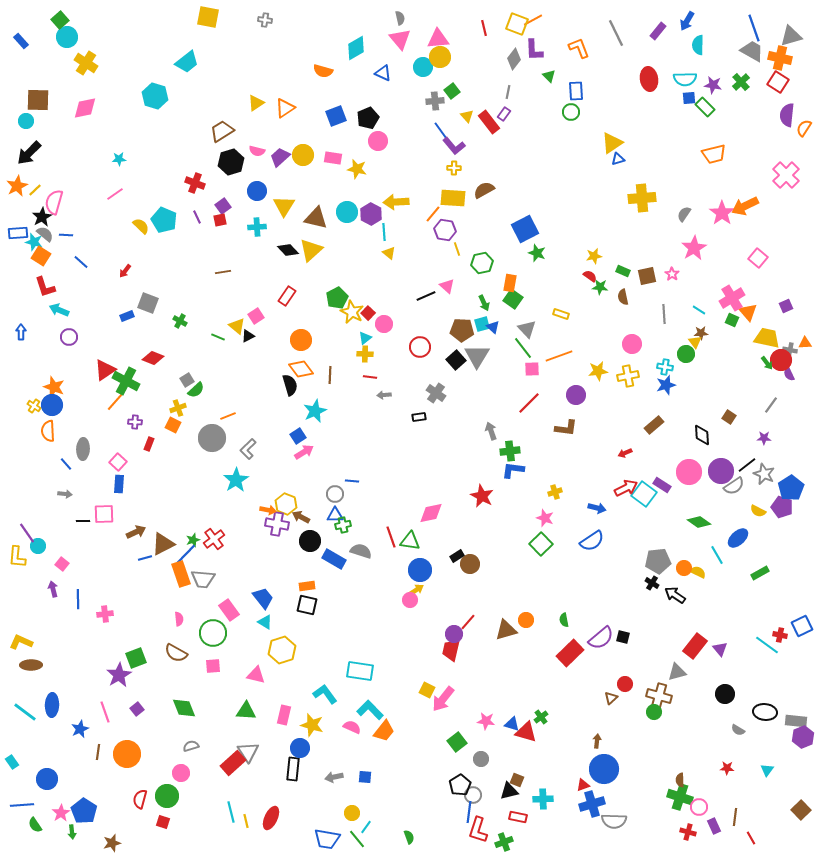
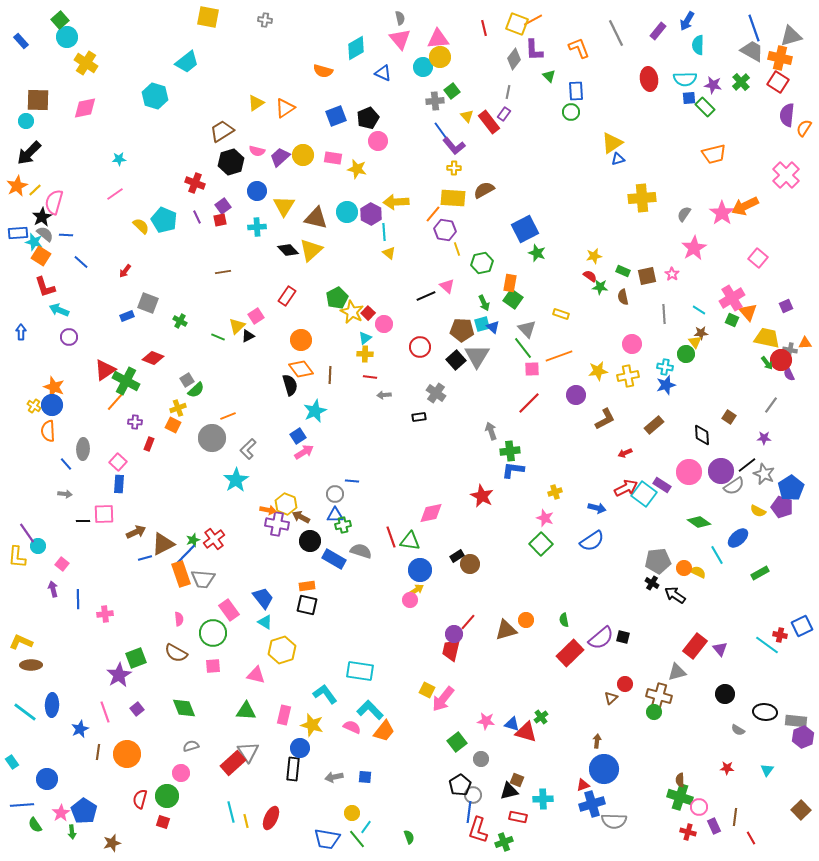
yellow triangle at (237, 326): rotated 36 degrees clockwise
brown L-shape at (566, 428): moved 39 px right, 9 px up; rotated 35 degrees counterclockwise
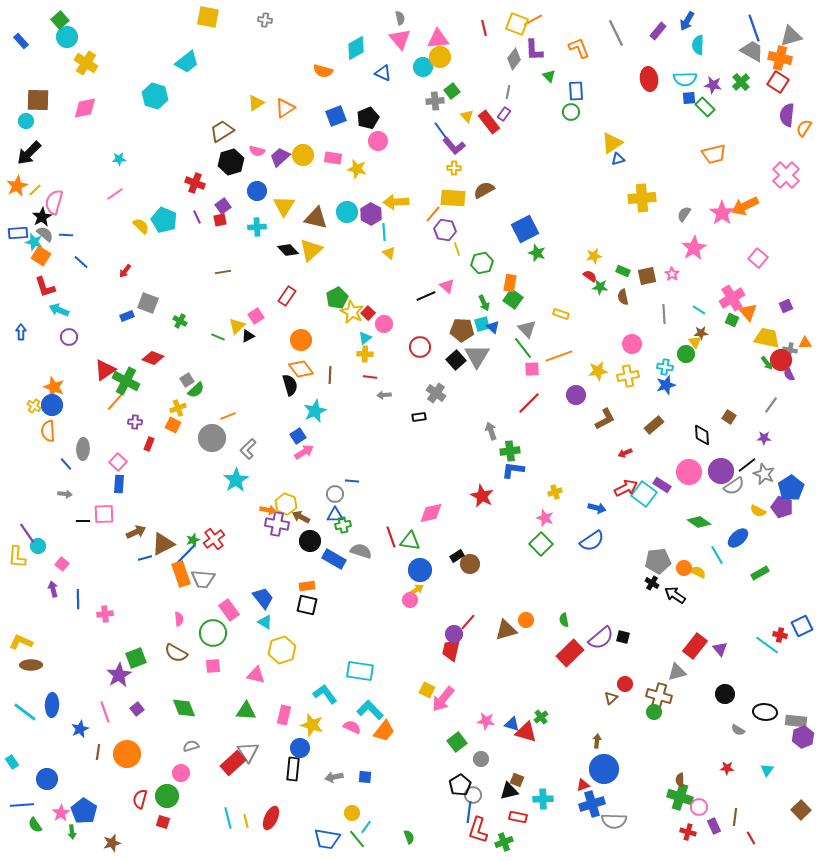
cyan line at (231, 812): moved 3 px left, 6 px down
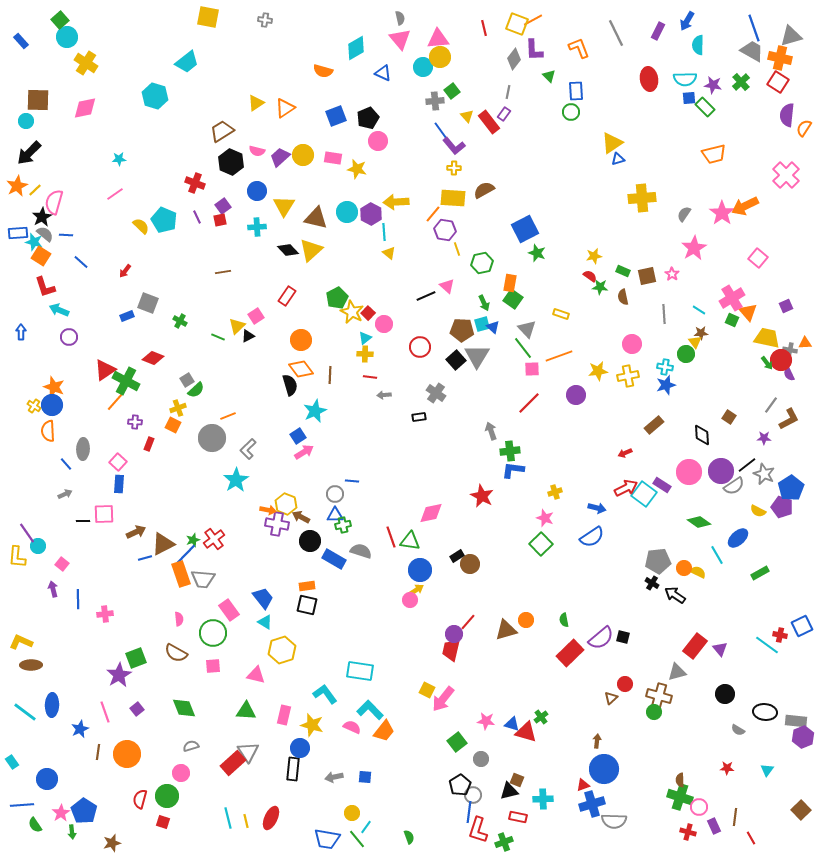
purple rectangle at (658, 31): rotated 12 degrees counterclockwise
black hexagon at (231, 162): rotated 20 degrees counterclockwise
brown L-shape at (605, 419): moved 184 px right
gray arrow at (65, 494): rotated 32 degrees counterclockwise
blue semicircle at (592, 541): moved 4 px up
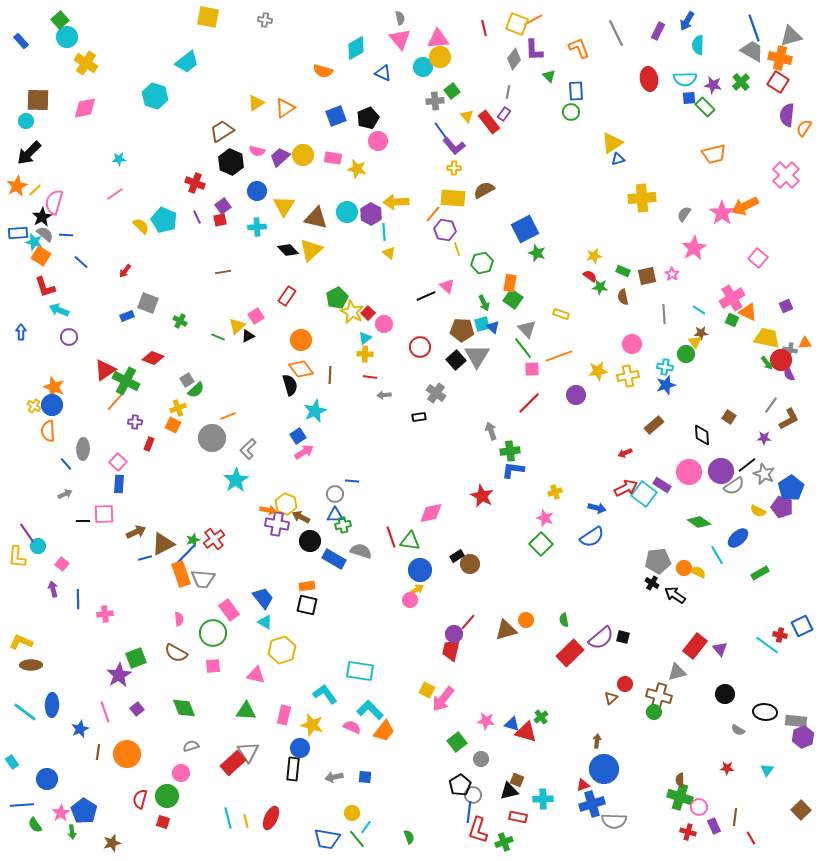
orange triangle at (748, 312): rotated 24 degrees counterclockwise
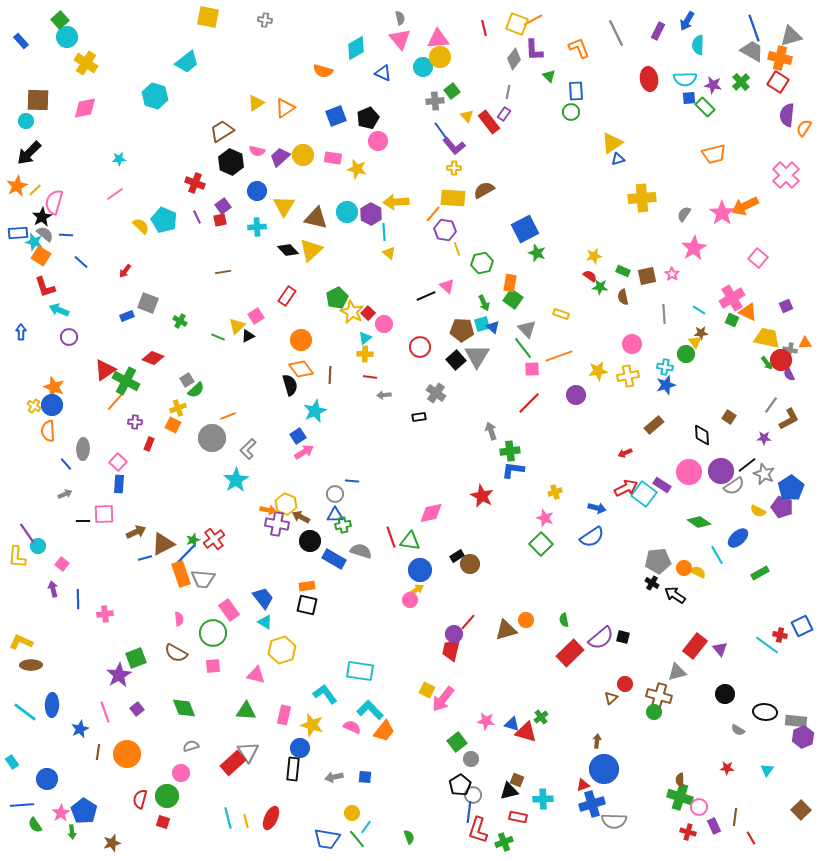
gray circle at (481, 759): moved 10 px left
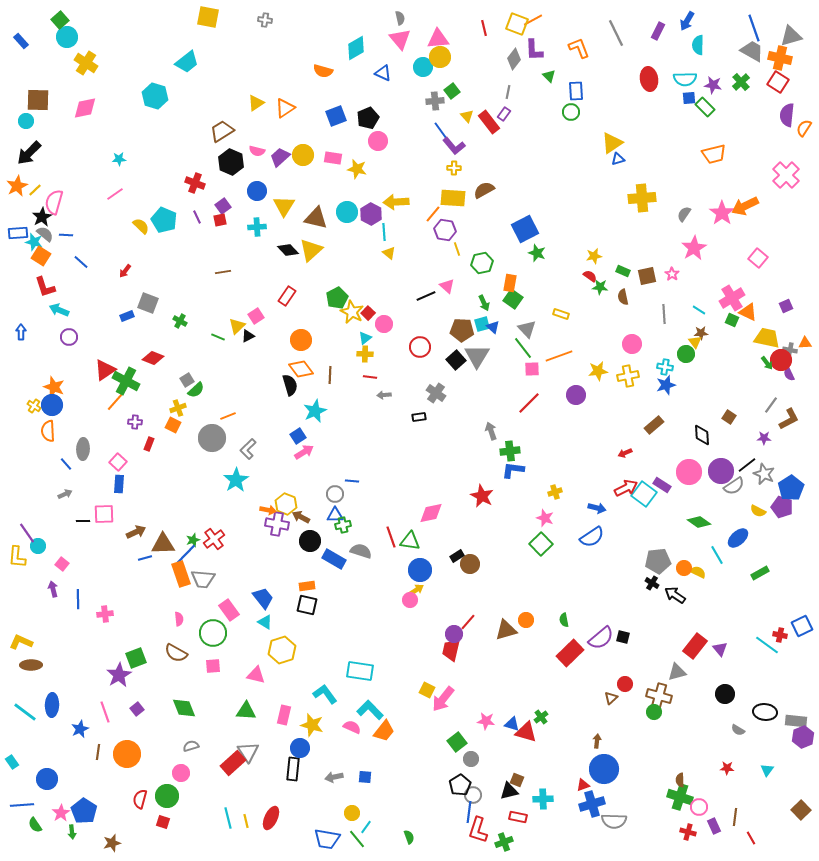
brown triangle at (163, 544): rotated 25 degrees clockwise
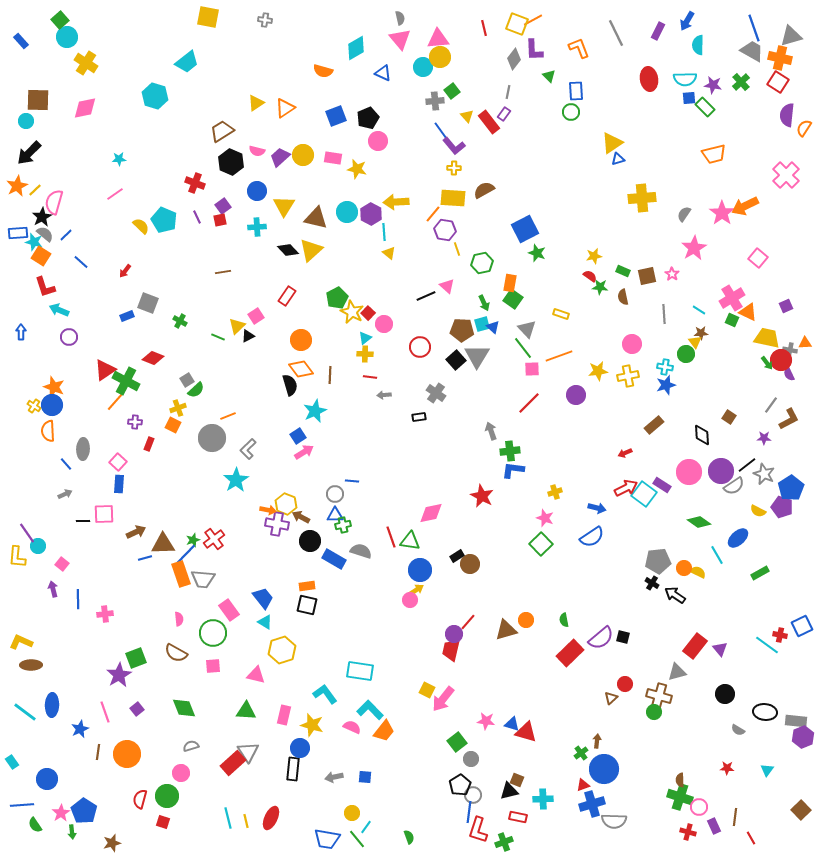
blue line at (66, 235): rotated 48 degrees counterclockwise
green cross at (541, 717): moved 40 px right, 36 px down
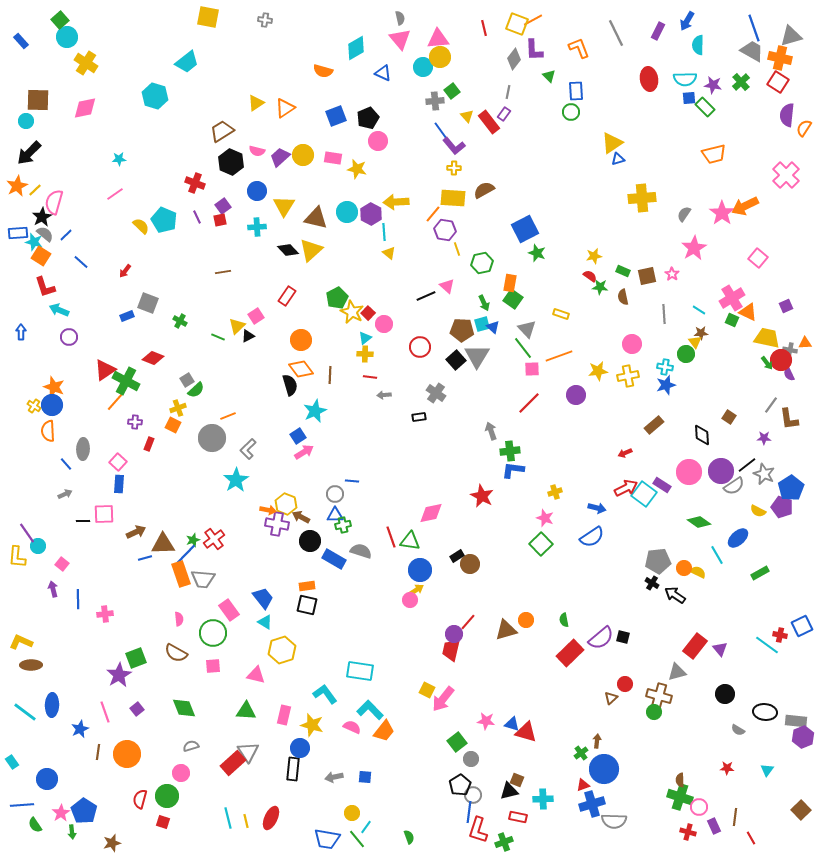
brown L-shape at (789, 419): rotated 110 degrees clockwise
